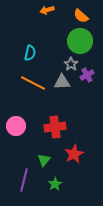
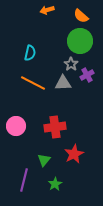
gray triangle: moved 1 px right, 1 px down
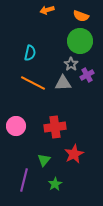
orange semicircle: rotated 21 degrees counterclockwise
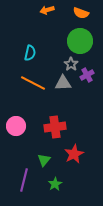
orange semicircle: moved 3 px up
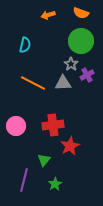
orange arrow: moved 1 px right, 5 px down
green circle: moved 1 px right
cyan semicircle: moved 5 px left, 8 px up
red cross: moved 2 px left, 2 px up
red star: moved 4 px left, 8 px up
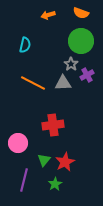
pink circle: moved 2 px right, 17 px down
red star: moved 5 px left, 16 px down
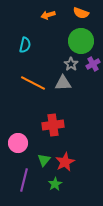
purple cross: moved 6 px right, 11 px up
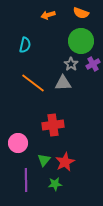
orange line: rotated 10 degrees clockwise
purple line: moved 2 px right; rotated 15 degrees counterclockwise
green star: rotated 24 degrees clockwise
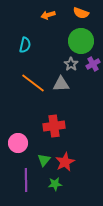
gray triangle: moved 2 px left, 1 px down
red cross: moved 1 px right, 1 px down
